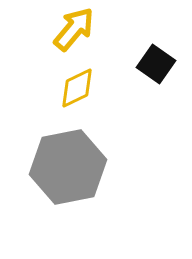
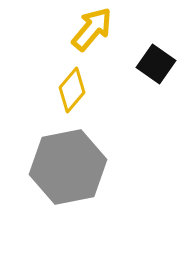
yellow arrow: moved 18 px right
yellow diamond: moved 5 px left, 2 px down; rotated 24 degrees counterclockwise
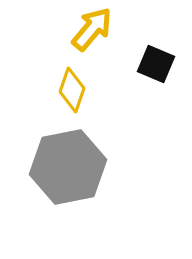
black square: rotated 12 degrees counterclockwise
yellow diamond: rotated 21 degrees counterclockwise
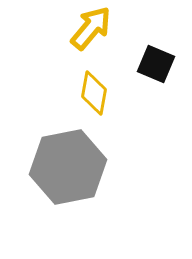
yellow arrow: moved 1 px left, 1 px up
yellow diamond: moved 22 px right, 3 px down; rotated 9 degrees counterclockwise
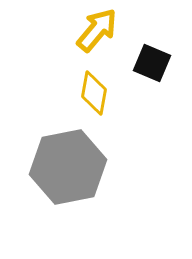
yellow arrow: moved 6 px right, 2 px down
black square: moved 4 px left, 1 px up
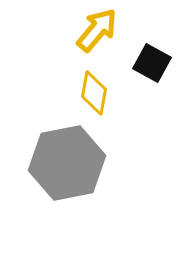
black square: rotated 6 degrees clockwise
gray hexagon: moved 1 px left, 4 px up
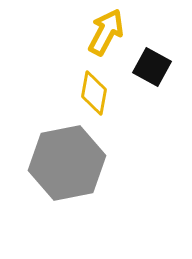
yellow arrow: moved 9 px right, 2 px down; rotated 12 degrees counterclockwise
black square: moved 4 px down
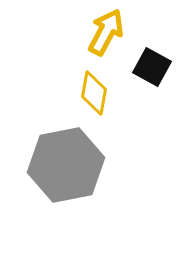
gray hexagon: moved 1 px left, 2 px down
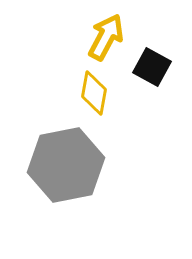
yellow arrow: moved 5 px down
